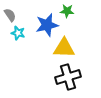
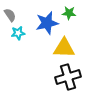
green star: moved 2 px right, 2 px down
blue star: moved 2 px up
cyan star: rotated 24 degrees counterclockwise
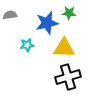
gray semicircle: rotated 64 degrees counterclockwise
cyan star: moved 9 px right, 12 px down
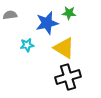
yellow triangle: rotated 30 degrees clockwise
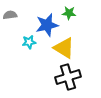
blue star: moved 2 px down
cyan star: moved 2 px right, 3 px up
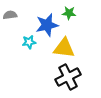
yellow triangle: rotated 25 degrees counterclockwise
black cross: rotated 10 degrees counterclockwise
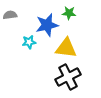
yellow triangle: moved 2 px right
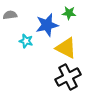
cyan star: moved 3 px left, 1 px up; rotated 24 degrees clockwise
yellow triangle: rotated 20 degrees clockwise
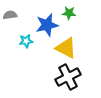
cyan star: rotated 24 degrees counterclockwise
